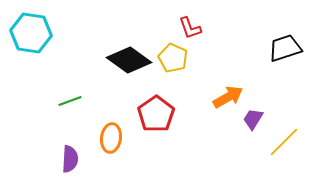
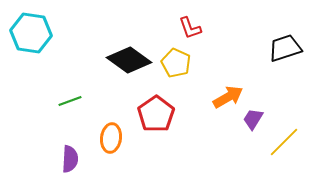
yellow pentagon: moved 3 px right, 5 px down
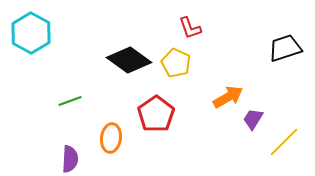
cyan hexagon: rotated 21 degrees clockwise
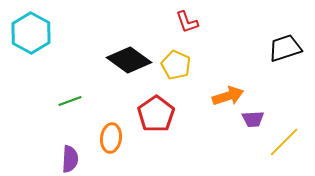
red L-shape: moved 3 px left, 6 px up
yellow pentagon: moved 2 px down
orange arrow: moved 1 px up; rotated 12 degrees clockwise
purple trapezoid: rotated 125 degrees counterclockwise
